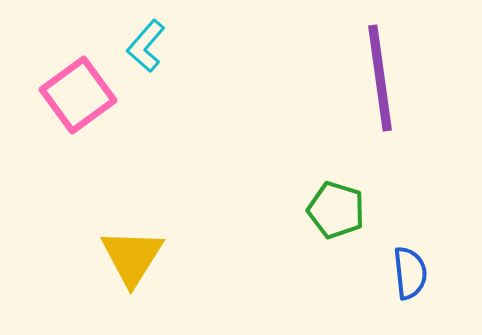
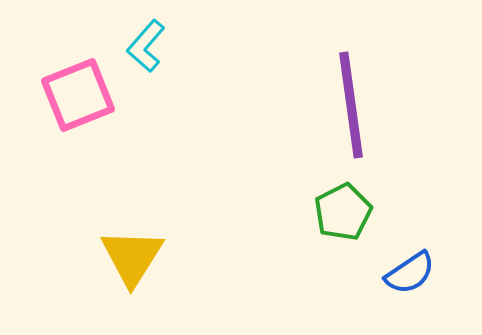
purple line: moved 29 px left, 27 px down
pink square: rotated 14 degrees clockwise
green pentagon: moved 7 px right, 2 px down; rotated 28 degrees clockwise
blue semicircle: rotated 62 degrees clockwise
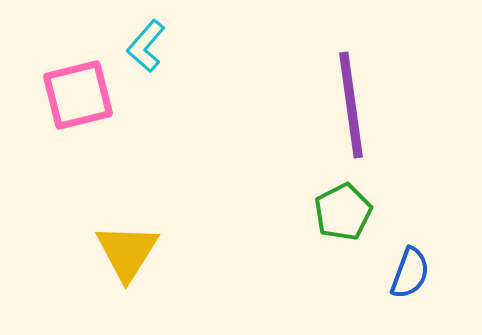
pink square: rotated 8 degrees clockwise
yellow triangle: moved 5 px left, 5 px up
blue semicircle: rotated 36 degrees counterclockwise
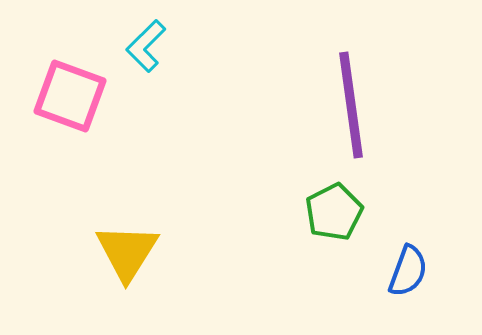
cyan L-shape: rotated 4 degrees clockwise
pink square: moved 8 px left, 1 px down; rotated 34 degrees clockwise
green pentagon: moved 9 px left
blue semicircle: moved 2 px left, 2 px up
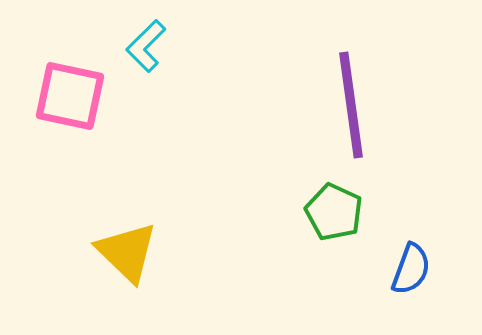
pink square: rotated 8 degrees counterclockwise
green pentagon: rotated 20 degrees counterclockwise
yellow triangle: rotated 18 degrees counterclockwise
blue semicircle: moved 3 px right, 2 px up
